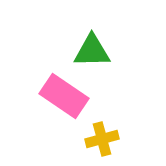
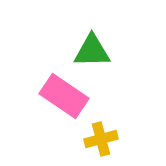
yellow cross: moved 1 px left
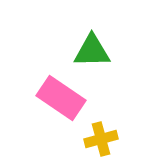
pink rectangle: moved 3 px left, 2 px down
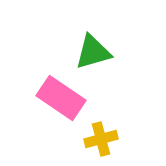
green triangle: moved 1 px right, 1 px down; rotated 15 degrees counterclockwise
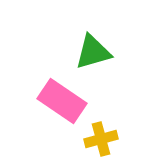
pink rectangle: moved 1 px right, 3 px down
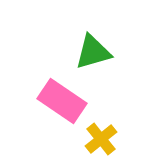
yellow cross: rotated 24 degrees counterclockwise
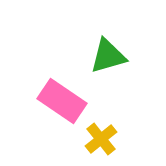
green triangle: moved 15 px right, 4 px down
